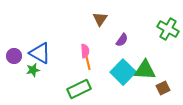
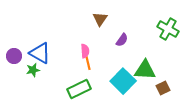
cyan square: moved 9 px down
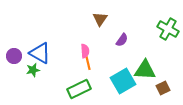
cyan square: rotated 15 degrees clockwise
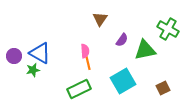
green triangle: moved 20 px up; rotated 15 degrees counterclockwise
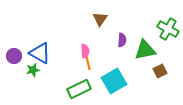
purple semicircle: rotated 32 degrees counterclockwise
cyan square: moved 9 px left
brown square: moved 3 px left, 17 px up
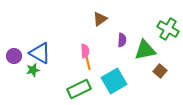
brown triangle: rotated 21 degrees clockwise
brown square: rotated 24 degrees counterclockwise
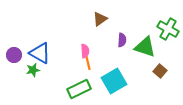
green triangle: moved 3 px up; rotated 30 degrees clockwise
purple circle: moved 1 px up
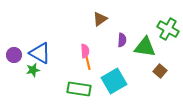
green triangle: rotated 10 degrees counterclockwise
green rectangle: rotated 35 degrees clockwise
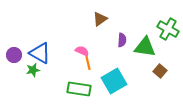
pink semicircle: moved 3 px left; rotated 64 degrees counterclockwise
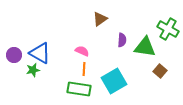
orange line: moved 4 px left, 6 px down; rotated 16 degrees clockwise
